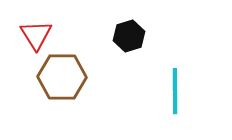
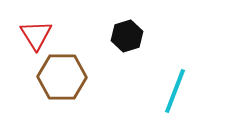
black hexagon: moved 2 px left
cyan line: rotated 21 degrees clockwise
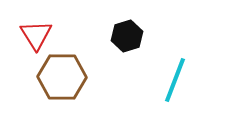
cyan line: moved 11 px up
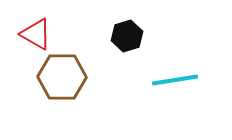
red triangle: moved 1 px up; rotated 28 degrees counterclockwise
cyan line: rotated 60 degrees clockwise
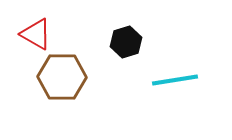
black hexagon: moved 1 px left, 6 px down
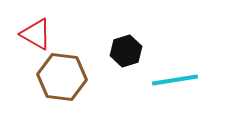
black hexagon: moved 9 px down
brown hexagon: rotated 6 degrees clockwise
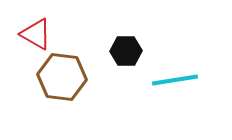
black hexagon: rotated 16 degrees clockwise
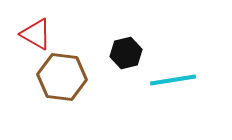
black hexagon: moved 2 px down; rotated 12 degrees counterclockwise
cyan line: moved 2 px left
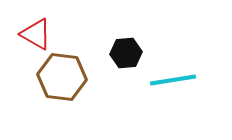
black hexagon: rotated 8 degrees clockwise
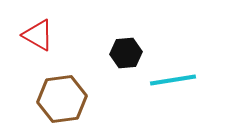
red triangle: moved 2 px right, 1 px down
brown hexagon: moved 22 px down; rotated 15 degrees counterclockwise
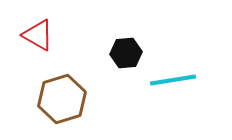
brown hexagon: rotated 9 degrees counterclockwise
